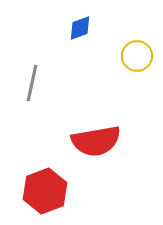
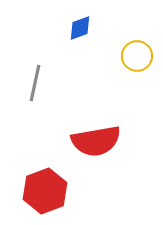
gray line: moved 3 px right
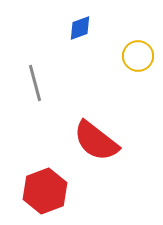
yellow circle: moved 1 px right
gray line: rotated 27 degrees counterclockwise
red semicircle: rotated 48 degrees clockwise
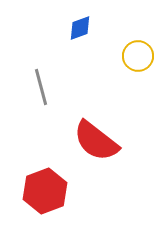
gray line: moved 6 px right, 4 px down
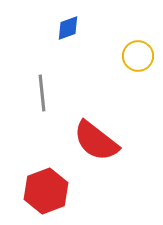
blue diamond: moved 12 px left
gray line: moved 1 px right, 6 px down; rotated 9 degrees clockwise
red hexagon: moved 1 px right
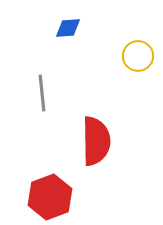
blue diamond: rotated 16 degrees clockwise
red semicircle: rotated 129 degrees counterclockwise
red hexagon: moved 4 px right, 6 px down
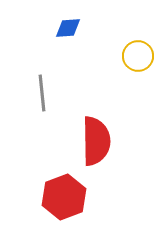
red hexagon: moved 14 px right
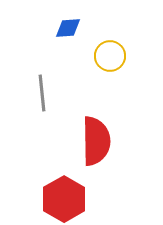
yellow circle: moved 28 px left
red hexagon: moved 2 px down; rotated 9 degrees counterclockwise
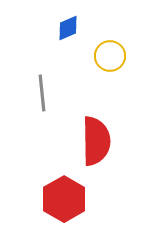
blue diamond: rotated 20 degrees counterclockwise
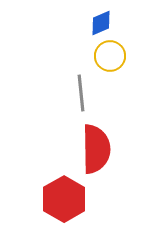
blue diamond: moved 33 px right, 5 px up
gray line: moved 39 px right
red semicircle: moved 8 px down
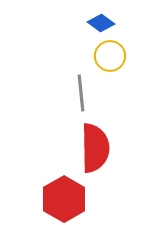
blue diamond: rotated 60 degrees clockwise
red semicircle: moved 1 px left, 1 px up
